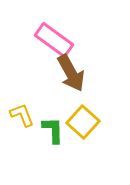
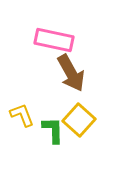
pink rectangle: rotated 24 degrees counterclockwise
yellow square: moved 4 px left, 2 px up
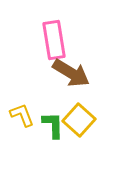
pink rectangle: rotated 69 degrees clockwise
brown arrow: rotated 30 degrees counterclockwise
green L-shape: moved 5 px up
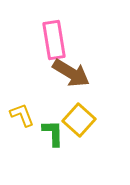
green L-shape: moved 8 px down
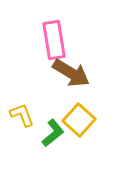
green L-shape: rotated 52 degrees clockwise
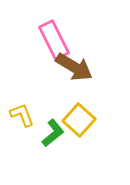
pink rectangle: rotated 18 degrees counterclockwise
brown arrow: moved 3 px right, 6 px up
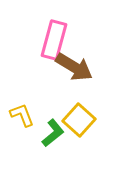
pink rectangle: rotated 42 degrees clockwise
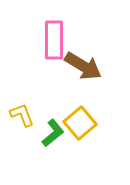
pink rectangle: rotated 15 degrees counterclockwise
brown arrow: moved 9 px right, 1 px up
yellow square: moved 1 px right, 3 px down; rotated 8 degrees clockwise
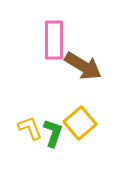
yellow L-shape: moved 8 px right, 13 px down
green L-shape: rotated 32 degrees counterclockwise
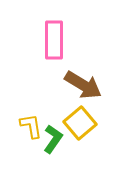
brown arrow: moved 19 px down
yellow L-shape: moved 1 px right, 2 px up; rotated 12 degrees clockwise
green L-shape: moved 6 px down; rotated 16 degrees clockwise
